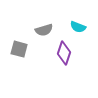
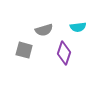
cyan semicircle: rotated 28 degrees counterclockwise
gray square: moved 5 px right, 1 px down
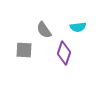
gray semicircle: rotated 72 degrees clockwise
gray square: rotated 12 degrees counterclockwise
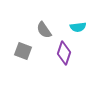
gray square: moved 1 px left, 1 px down; rotated 18 degrees clockwise
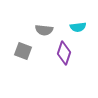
gray semicircle: rotated 48 degrees counterclockwise
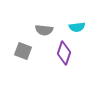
cyan semicircle: moved 1 px left
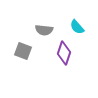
cyan semicircle: rotated 56 degrees clockwise
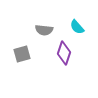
gray square: moved 1 px left, 3 px down; rotated 36 degrees counterclockwise
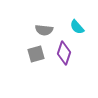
gray square: moved 14 px right
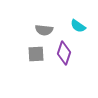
cyan semicircle: moved 1 px right, 1 px up; rotated 14 degrees counterclockwise
gray square: rotated 12 degrees clockwise
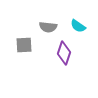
gray semicircle: moved 4 px right, 3 px up
gray square: moved 12 px left, 9 px up
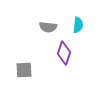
cyan semicircle: moved 1 px up; rotated 119 degrees counterclockwise
gray square: moved 25 px down
